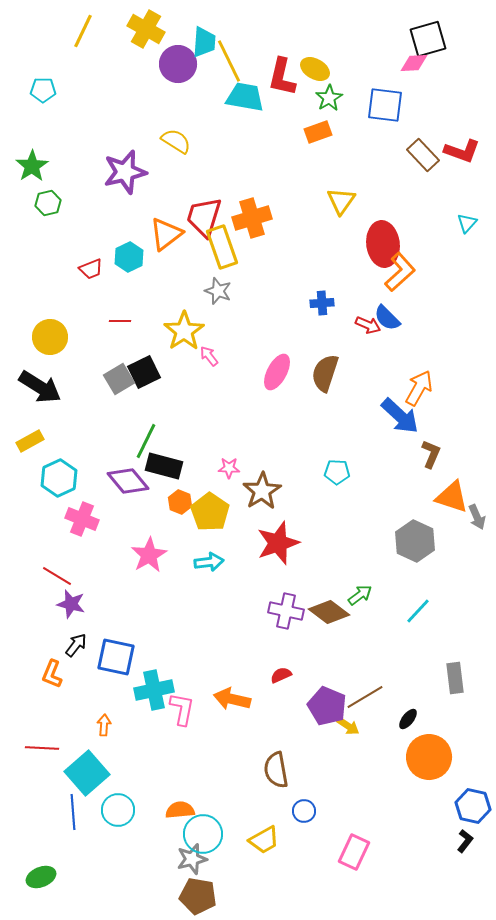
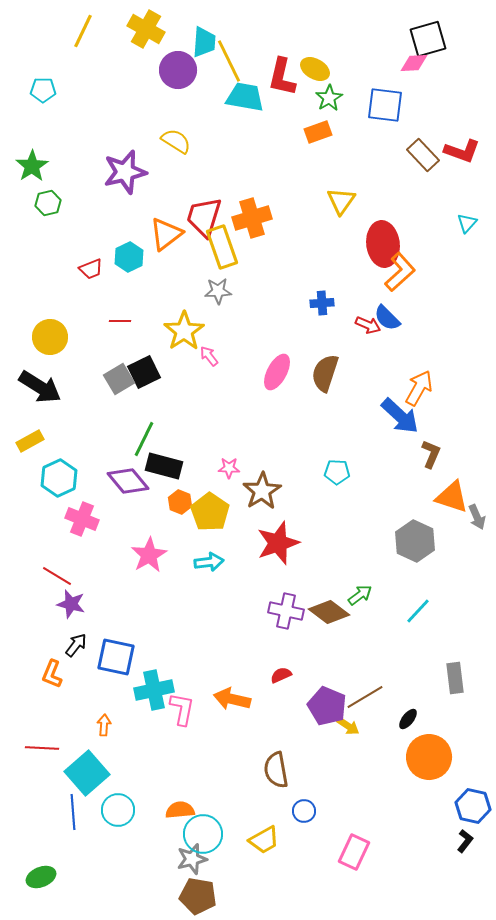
purple circle at (178, 64): moved 6 px down
gray star at (218, 291): rotated 24 degrees counterclockwise
green line at (146, 441): moved 2 px left, 2 px up
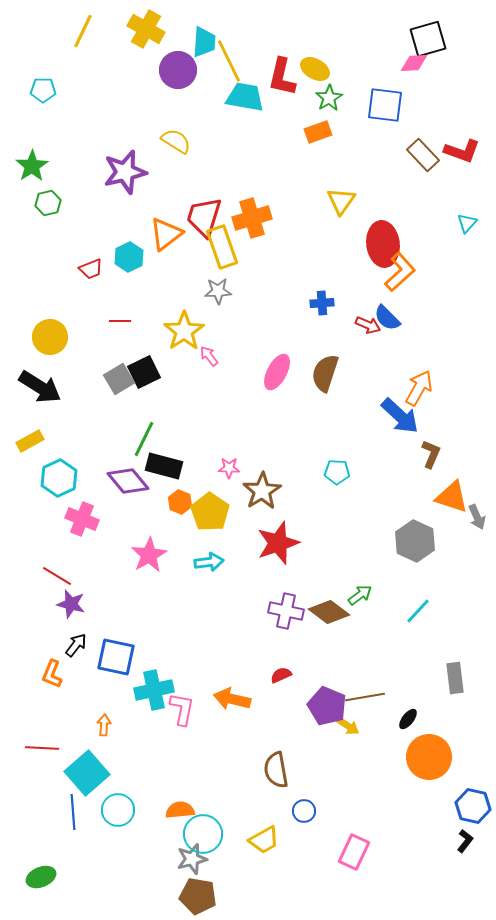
brown line at (365, 697): rotated 21 degrees clockwise
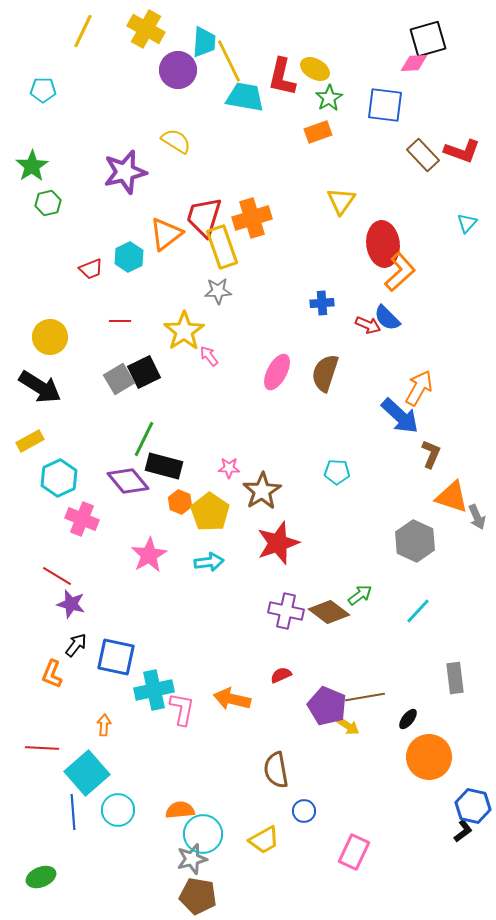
black L-shape at (465, 841): moved 2 px left, 10 px up; rotated 15 degrees clockwise
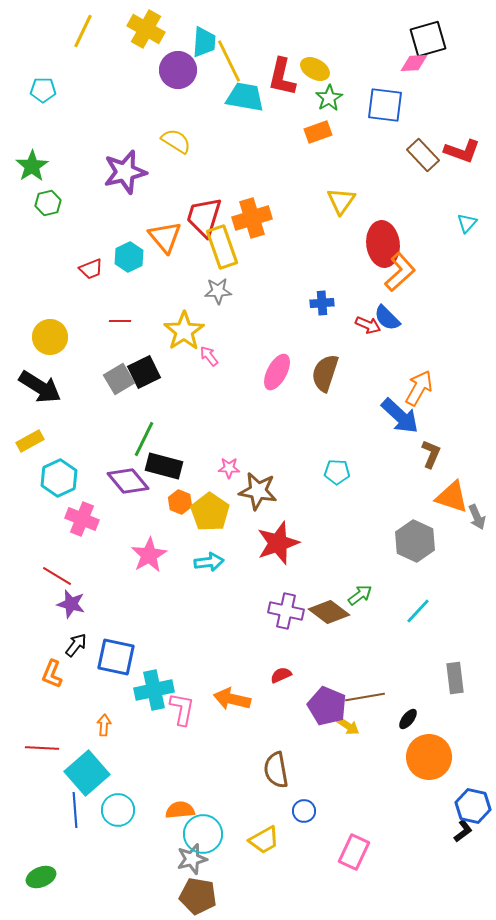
orange triangle at (166, 234): moved 1 px left, 3 px down; rotated 33 degrees counterclockwise
brown star at (262, 491): moved 4 px left; rotated 30 degrees counterclockwise
blue line at (73, 812): moved 2 px right, 2 px up
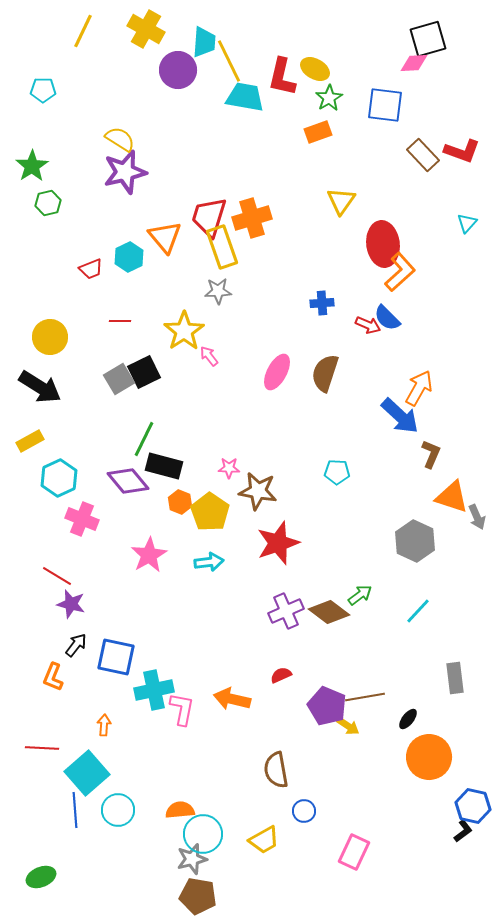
yellow semicircle at (176, 141): moved 56 px left, 2 px up
red trapezoid at (204, 217): moved 5 px right
purple cross at (286, 611): rotated 36 degrees counterclockwise
orange L-shape at (52, 674): moved 1 px right, 3 px down
